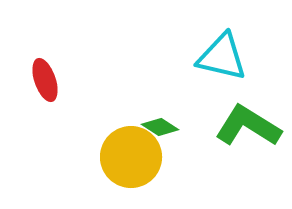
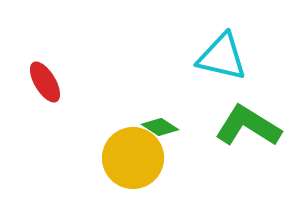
red ellipse: moved 2 px down; rotated 12 degrees counterclockwise
yellow circle: moved 2 px right, 1 px down
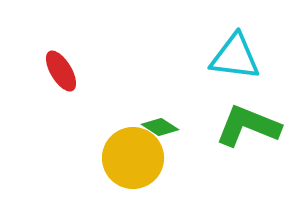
cyan triangle: moved 13 px right; rotated 6 degrees counterclockwise
red ellipse: moved 16 px right, 11 px up
green L-shape: rotated 10 degrees counterclockwise
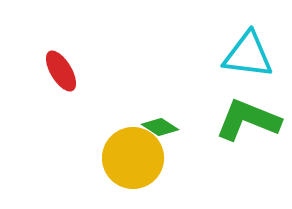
cyan triangle: moved 13 px right, 2 px up
green L-shape: moved 6 px up
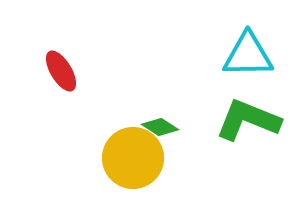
cyan triangle: rotated 8 degrees counterclockwise
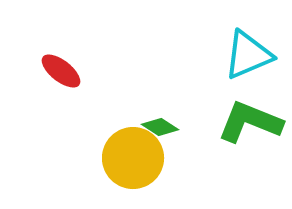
cyan triangle: rotated 22 degrees counterclockwise
red ellipse: rotated 21 degrees counterclockwise
green L-shape: moved 2 px right, 2 px down
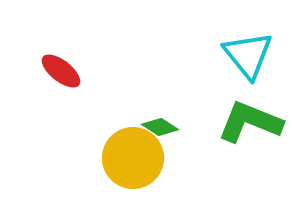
cyan triangle: rotated 46 degrees counterclockwise
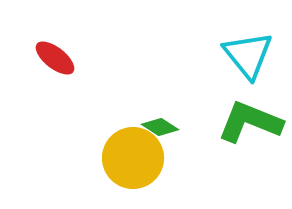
red ellipse: moved 6 px left, 13 px up
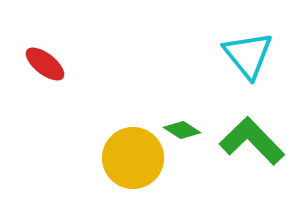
red ellipse: moved 10 px left, 6 px down
green L-shape: moved 2 px right, 19 px down; rotated 24 degrees clockwise
green diamond: moved 22 px right, 3 px down
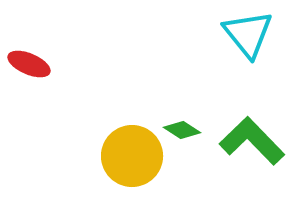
cyan triangle: moved 21 px up
red ellipse: moved 16 px left; rotated 15 degrees counterclockwise
yellow circle: moved 1 px left, 2 px up
